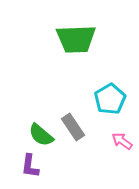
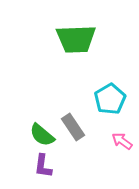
green semicircle: moved 1 px right
purple L-shape: moved 13 px right
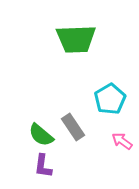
green semicircle: moved 1 px left
